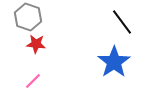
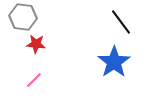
gray hexagon: moved 5 px left; rotated 12 degrees counterclockwise
black line: moved 1 px left
pink line: moved 1 px right, 1 px up
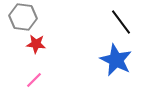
blue star: moved 2 px right, 2 px up; rotated 12 degrees counterclockwise
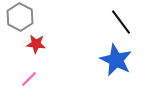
gray hexagon: moved 3 px left; rotated 20 degrees clockwise
pink line: moved 5 px left, 1 px up
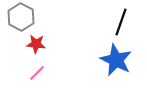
gray hexagon: moved 1 px right
black line: rotated 56 degrees clockwise
pink line: moved 8 px right, 6 px up
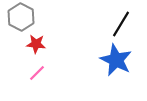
black line: moved 2 px down; rotated 12 degrees clockwise
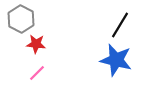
gray hexagon: moved 2 px down
black line: moved 1 px left, 1 px down
blue star: rotated 12 degrees counterclockwise
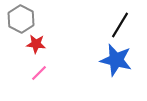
pink line: moved 2 px right
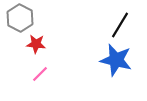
gray hexagon: moved 1 px left, 1 px up
pink line: moved 1 px right, 1 px down
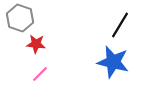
gray hexagon: rotated 8 degrees counterclockwise
blue star: moved 3 px left, 2 px down
